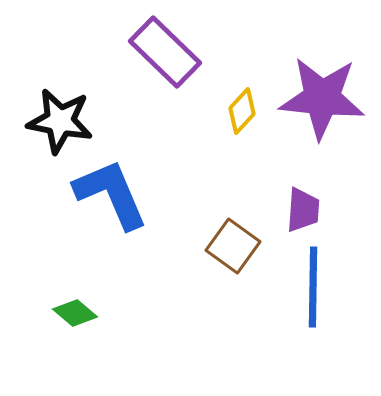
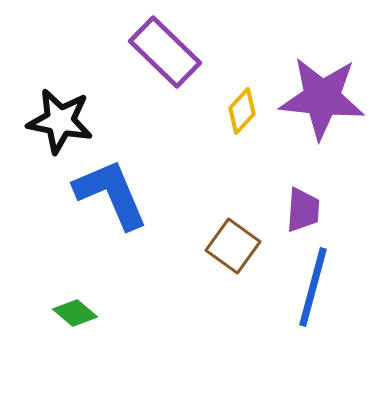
blue line: rotated 14 degrees clockwise
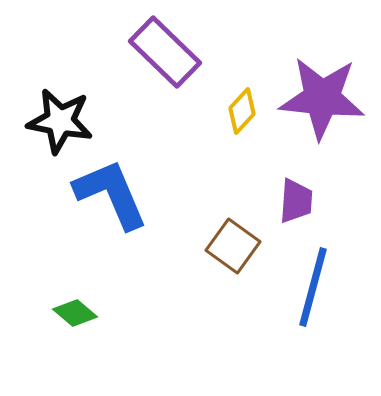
purple trapezoid: moved 7 px left, 9 px up
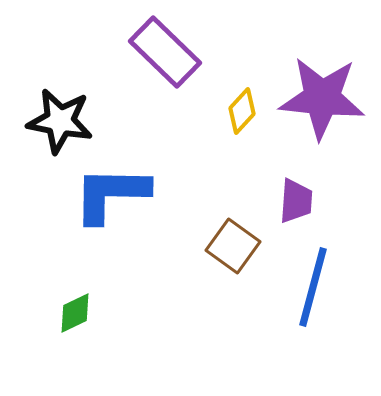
blue L-shape: rotated 66 degrees counterclockwise
green diamond: rotated 66 degrees counterclockwise
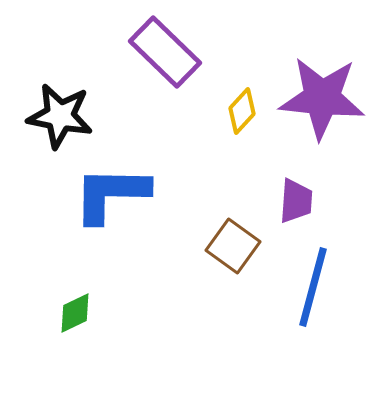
black star: moved 5 px up
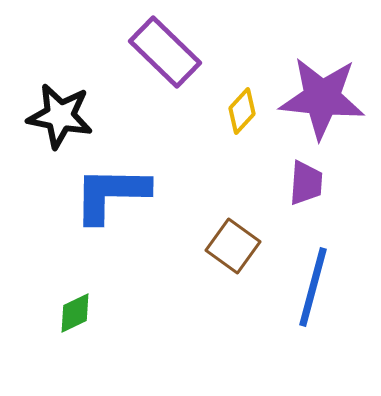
purple trapezoid: moved 10 px right, 18 px up
